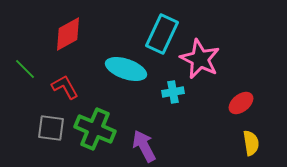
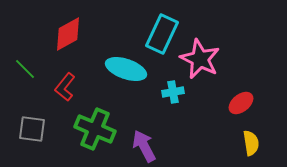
red L-shape: rotated 112 degrees counterclockwise
gray square: moved 19 px left, 1 px down
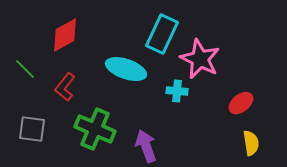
red diamond: moved 3 px left, 1 px down
cyan cross: moved 4 px right, 1 px up; rotated 15 degrees clockwise
purple arrow: moved 2 px right; rotated 8 degrees clockwise
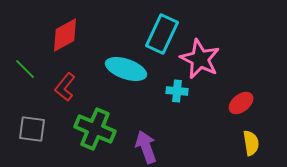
purple arrow: moved 1 px down
